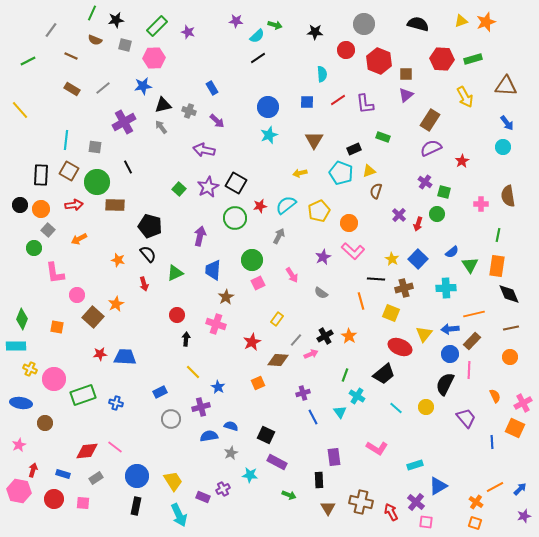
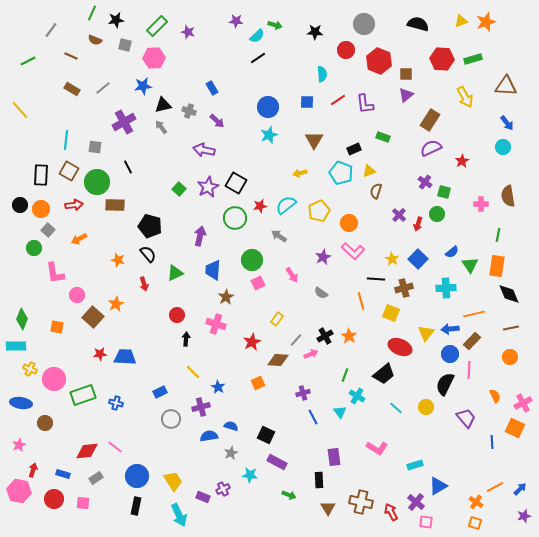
gray arrow at (279, 236): rotated 84 degrees counterclockwise
yellow triangle at (424, 334): moved 2 px right, 1 px up
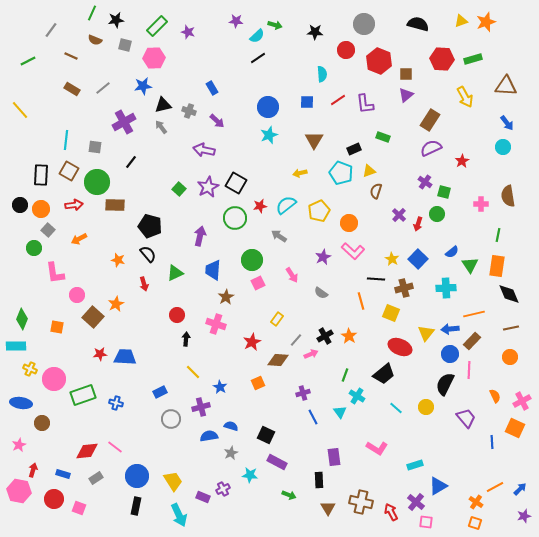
black line at (128, 167): moved 3 px right, 5 px up; rotated 64 degrees clockwise
blue star at (218, 387): moved 2 px right
pink cross at (523, 403): moved 1 px left, 2 px up
brown circle at (45, 423): moved 3 px left
pink square at (83, 503): moved 4 px left, 5 px down; rotated 16 degrees clockwise
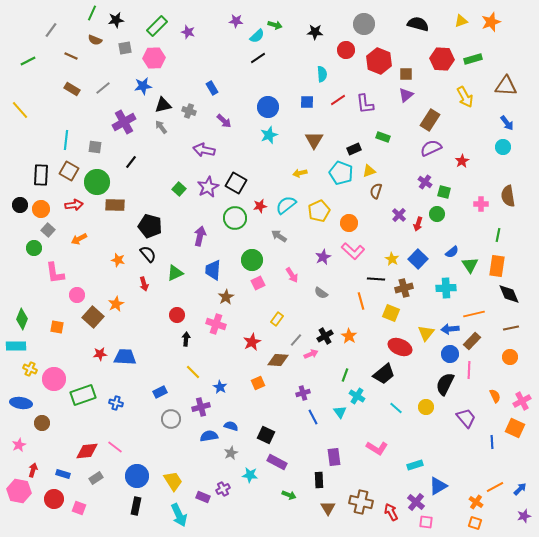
orange star at (486, 22): moved 5 px right
gray square at (125, 45): moved 3 px down; rotated 24 degrees counterclockwise
purple arrow at (217, 121): moved 7 px right
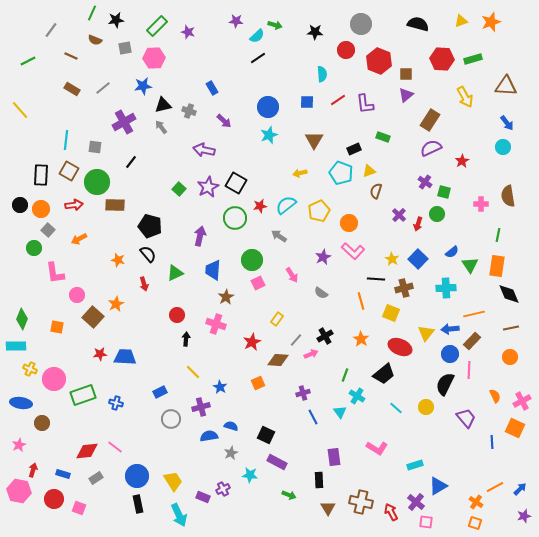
gray circle at (364, 24): moved 3 px left
orange star at (349, 336): moved 12 px right, 3 px down
black rectangle at (136, 506): moved 2 px right, 2 px up; rotated 24 degrees counterclockwise
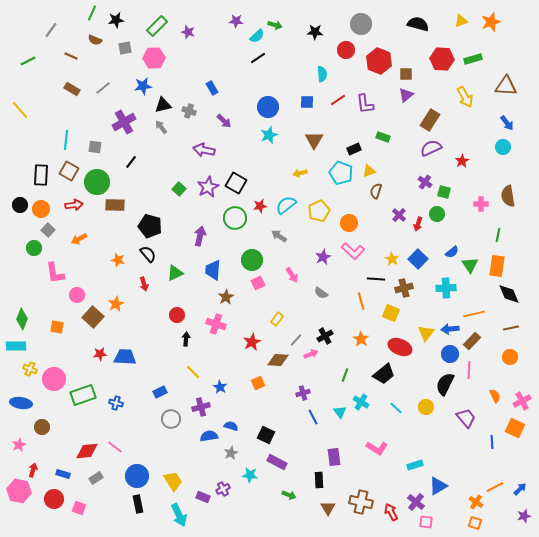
cyan cross at (357, 396): moved 4 px right, 6 px down
brown circle at (42, 423): moved 4 px down
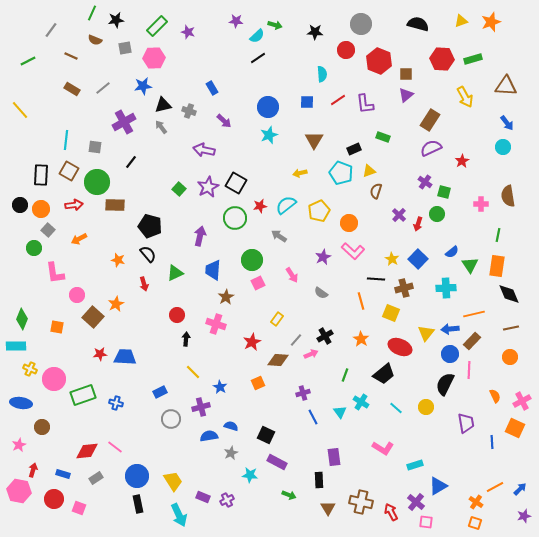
purple trapezoid at (466, 418): moved 5 px down; rotated 30 degrees clockwise
pink L-shape at (377, 448): moved 6 px right
purple cross at (223, 489): moved 4 px right, 11 px down
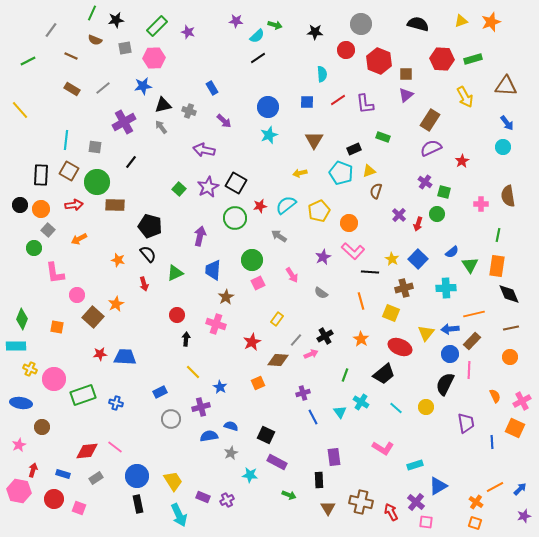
black line at (376, 279): moved 6 px left, 7 px up
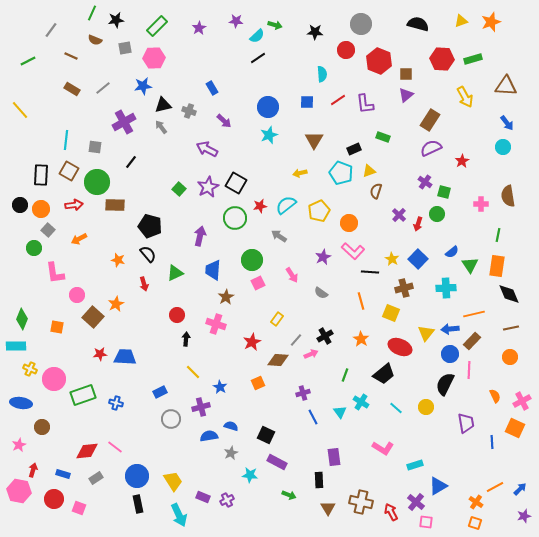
purple star at (188, 32): moved 11 px right, 4 px up; rotated 24 degrees clockwise
purple arrow at (204, 150): moved 3 px right, 1 px up; rotated 15 degrees clockwise
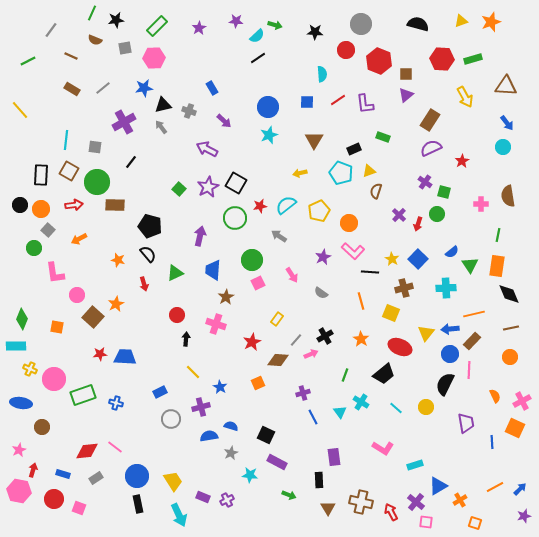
blue star at (143, 86): moved 1 px right, 2 px down
pink star at (19, 445): moved 5 px down
orange cross at (476, 502): moved 16 px left, 2 px up; rotated 24 degrees clockwise
